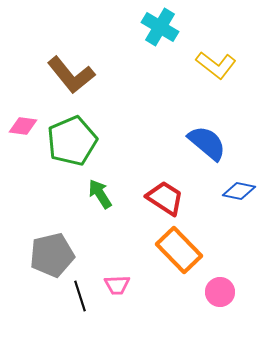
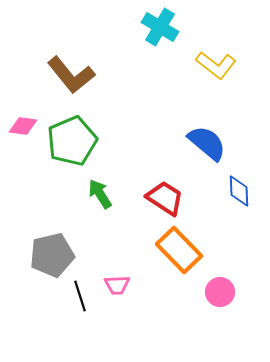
blue diamond: rotated 76 degrees clockwise
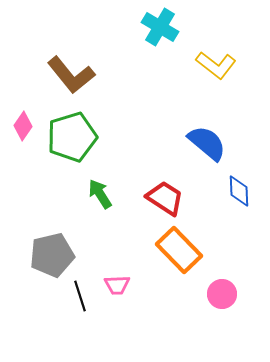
pink diamond: rotated 64 degrees counterclockwise
green pentagon: moved 4 px up; rotated 6 degrees clockwise
pink circle: moved 2 px right, 2 px down
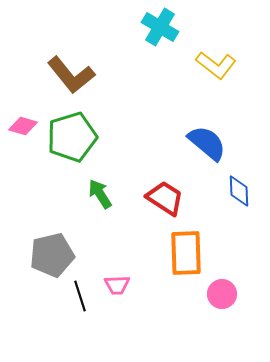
pink diamond: rotated 72 degrees clockwise
orange rectangle: moved 7 px right, 3 px down; rotated 42 degrees clockwise
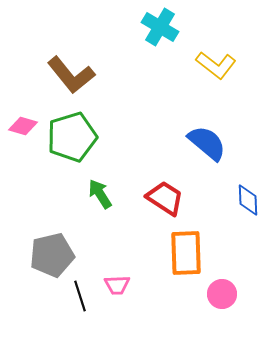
blue diamond: moved 9 px right, 9 px down
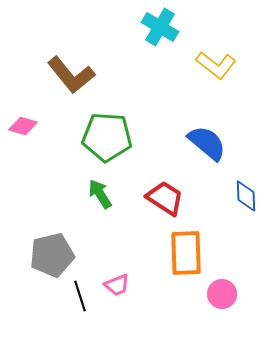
green pentagon: moved 35 px right; rotated 21 degrees clockwise
blue diamond: moved 2 px left, 4 px up
pink trapezoid: rotated 20 degrees counterclockwise
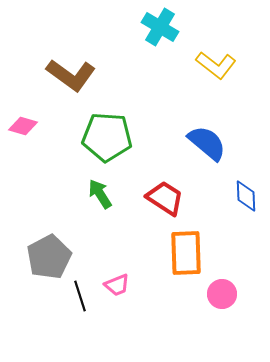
brown L-shape: rotated 15 degrees counterclockwise
gray pentagon: moved 3 px left, 2 px down; rotated 15 degrees counterclockwise
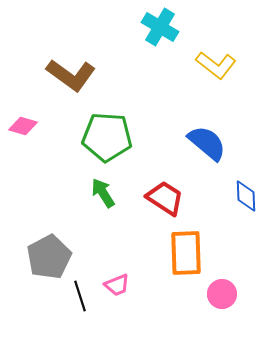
green arrow: moved 3 px right, 1 px up
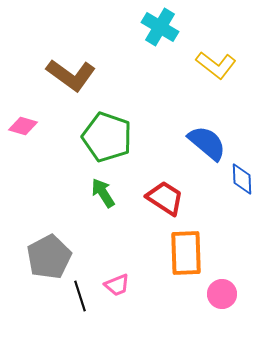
green pentagon: rotated 15 degrees clockwise
blue diamond: moved 4 px left, 17 px up
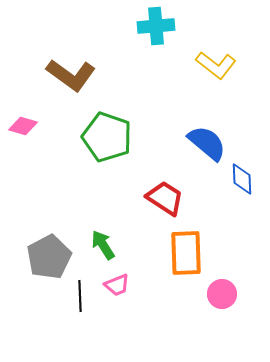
cyan cross: moved 4 px left, 1 px up; rotated 36 degrees counterclockwise
green arrow: moved 52 px down
black line: rotated 16 degrees clockwise
